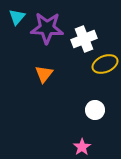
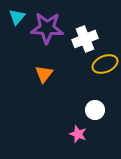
white cross: moved 1 px right
pink star: moved 4 px left, 13 px up; rotated 18 degrees counterclockwise
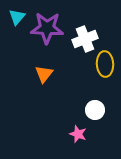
yellow ellipse: rotated 70 degrees counterclockwise
